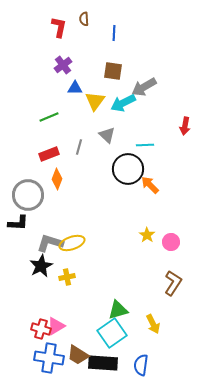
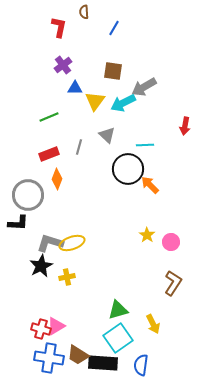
brown semicircle: moved 7 px up
blue line: moved 5 px up; rotated 28 degrees clockwise
cyan square: moved 6 px right, 5 px down
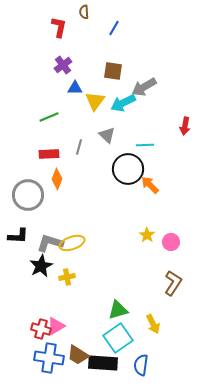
red rectangle: rotated 18 degrees clockwise
black L-shape: moved 13 px down
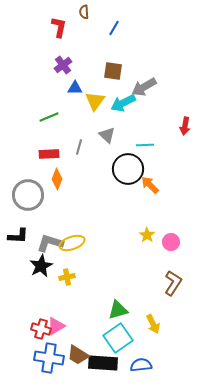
blue semicircle: rotated 75 degrees clockwise
